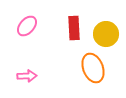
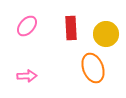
red rectangle: moved 3 px left
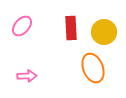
pink ellipse: moved 5 px left
yellow circle: moved 2 px left, 2 px up
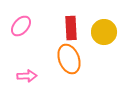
pink ellipse: moved 1 px left
orange ellipse: moved 24 px left, 9 px up
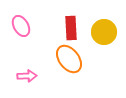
pink ellipse: rotated 70 degrees counterclockwise
orange ellipse: rotated 16 degrees counterclockwise
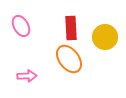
yellow circle: moved 1 px right, 5 px down
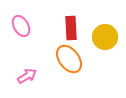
pink arrow: rotated 30 degrees counterclockwise
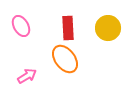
red rectangle: moved 3 px left
yellow circle: moved 3 px right, 9 px up
orange ellipse: moved 4 px left
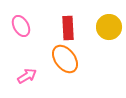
yellow circle: moved 1 px right, 1 px up
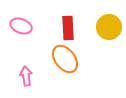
pink ellipse: rotated 40 degrees counterclockwise
pink arrow: moved 1 px left; rotated 66 degrees counterclockwise
